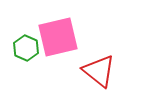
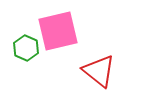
pink square: moved 6 px up
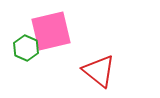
pink square: moved 7 px left
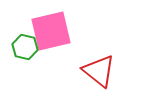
green hexagon: moved 1 px left, 1 px up; rotated 10 degrees counterclockwise
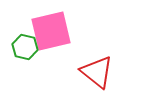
red triangle: moved 2 px left, 1 px down
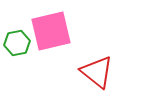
green hexagon: moved 8 px left, 4 px up; rotated 25 degrees counterclockwise
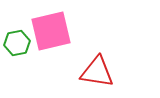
red triangle: rotated 30 degrees counterclockwise
